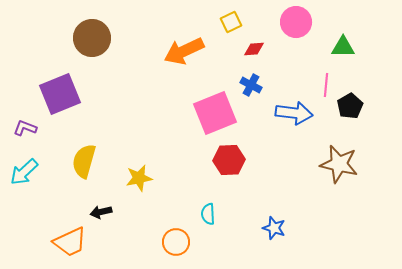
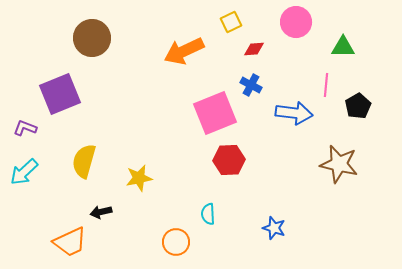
black pentagon: moved 8 px right
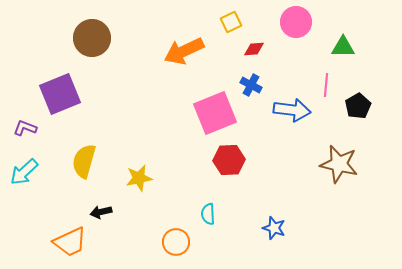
blue arrow: moved 2 px left, 3 px up
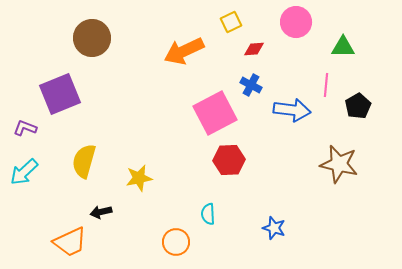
pink square: rotated 6 degrees counterclockwise
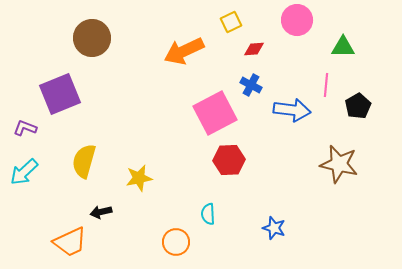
pink circle: moved 1 px right, 2 px up
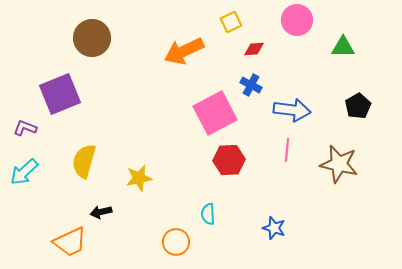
pink line: moved 39 px left, 65 px down
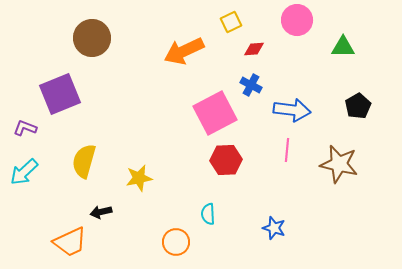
red hexagon: moved 3 px left
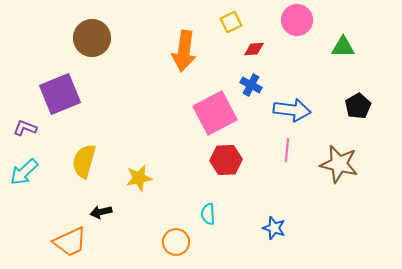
orange arrow: rotated 57 degrees counterclockwise
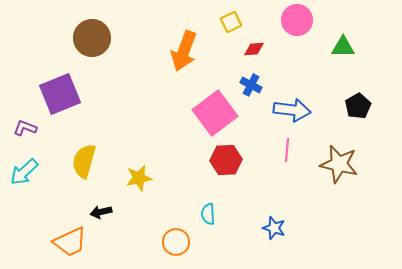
orange arrow: rotated 12 degrees clockwise
pink square: rotated 9 degrees counterclockwise
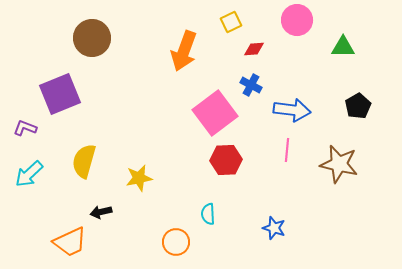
cyan arrow: moved 5 px right, 2 px down
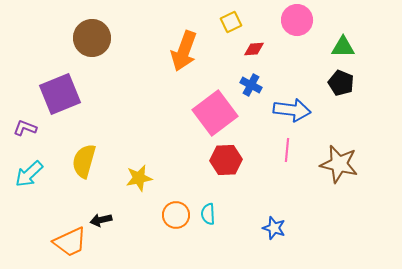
black pentagon: moved 17 px left, 23 px up; rotated 20 degrees counterclockwise
black arrow: moved 8 px down
orange circle: moved 27 px up
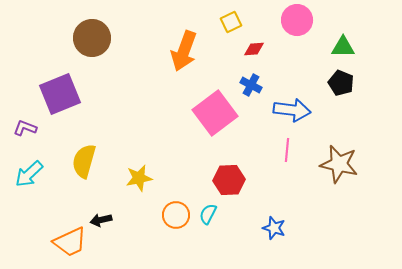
red hexagon: moved 3 px right, 20 px down
cyan semicircle: rotated 30 degrees clockwise
